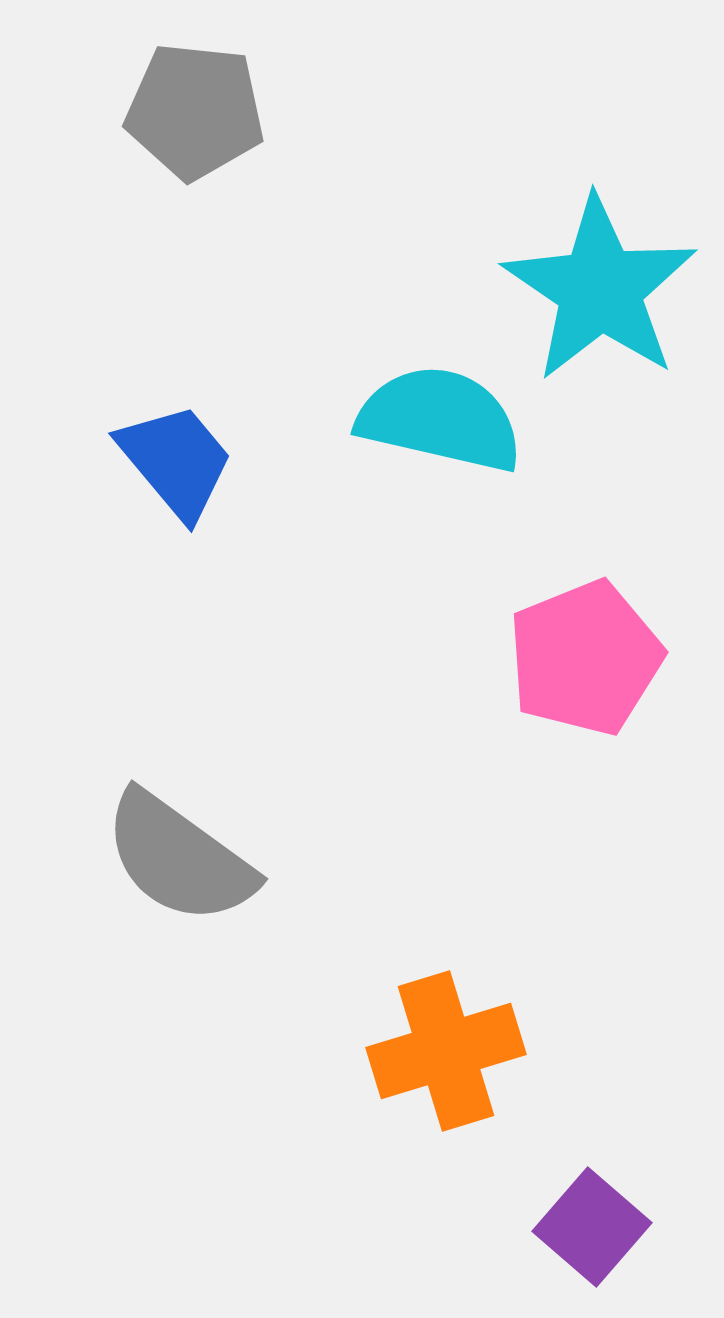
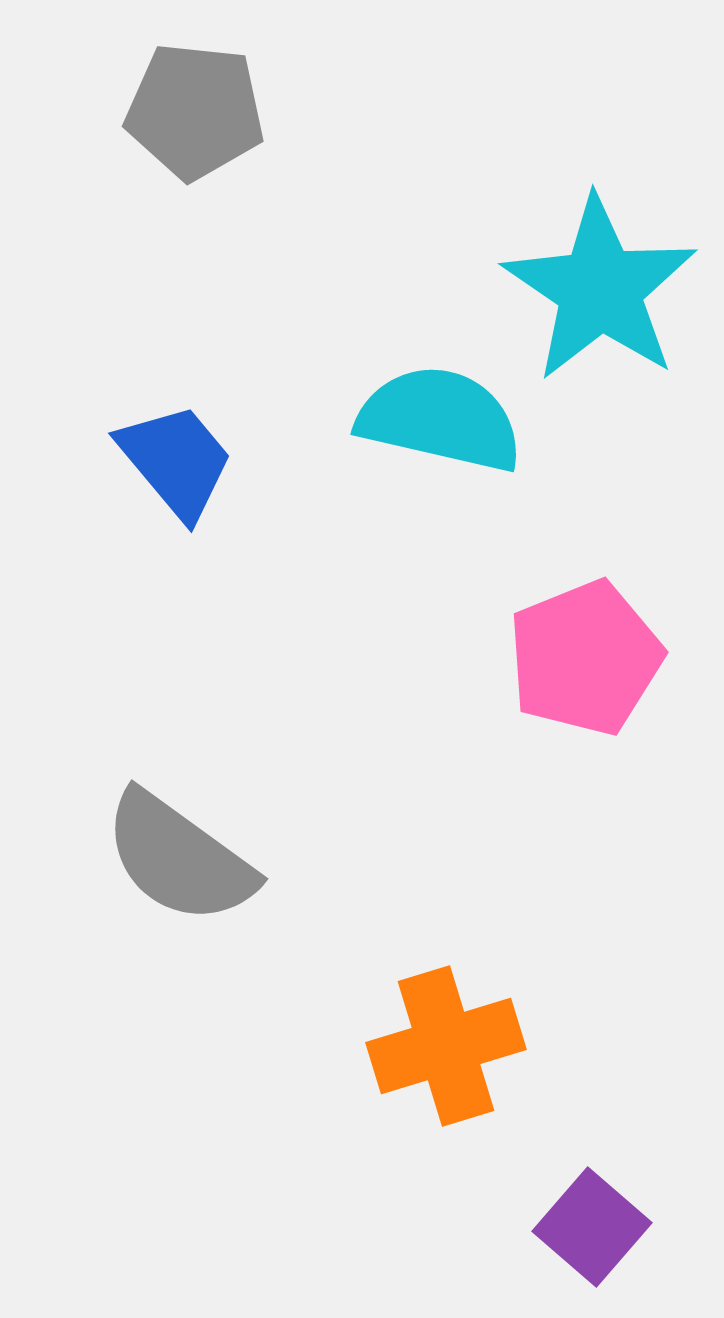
orange cross: moved 5 px up
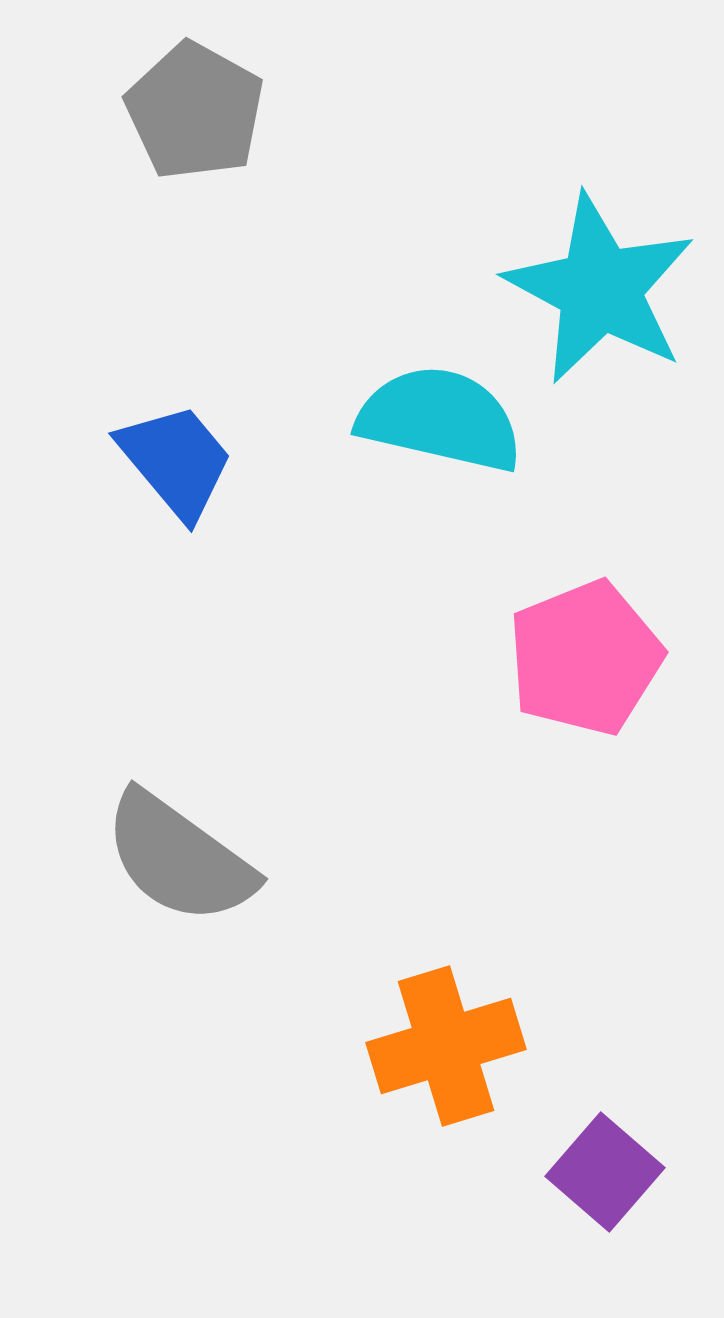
gray pentagon: rotated 23 degrees clockwise
cyan star: rotated 6 degrees counterclockwise
purple square: moved 13 px right, 55 px up
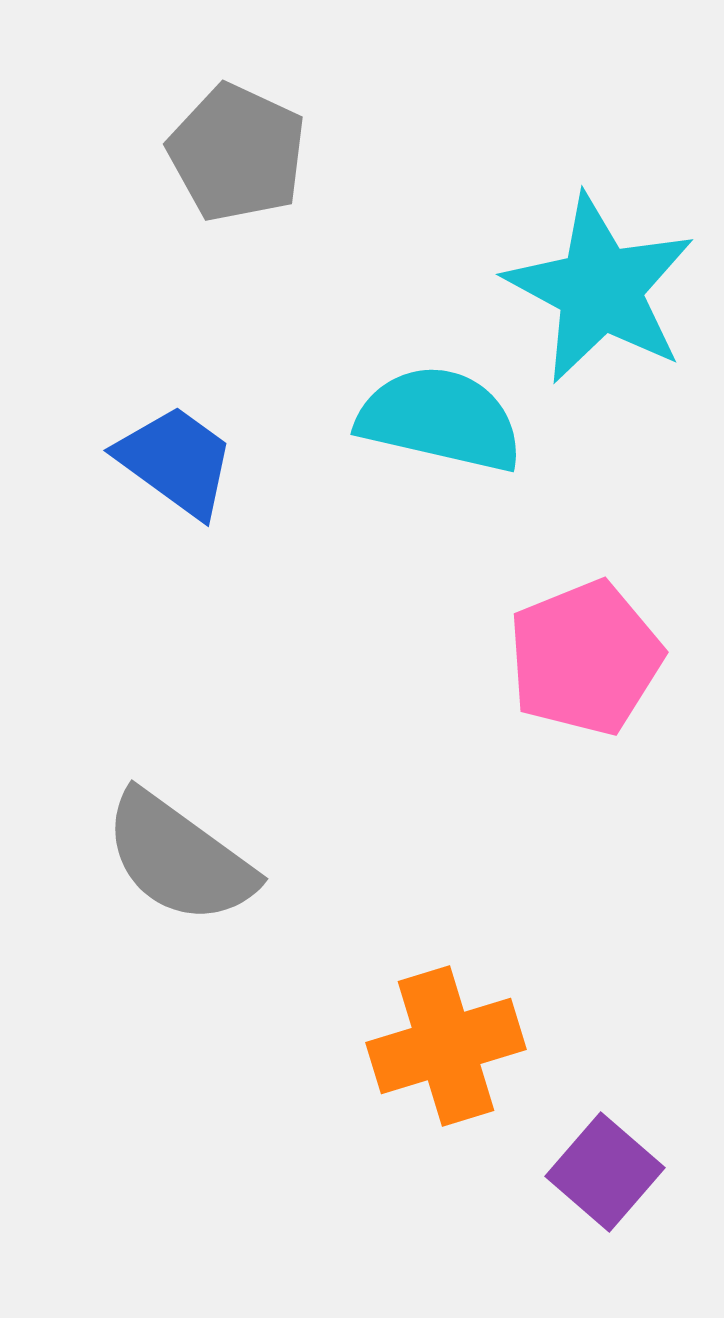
gray pentagon: moved 42 px right, 42 px down; rotated 4 degrees counterclockwise
blue trapezoid: rotated 14 degrees counterclockwise
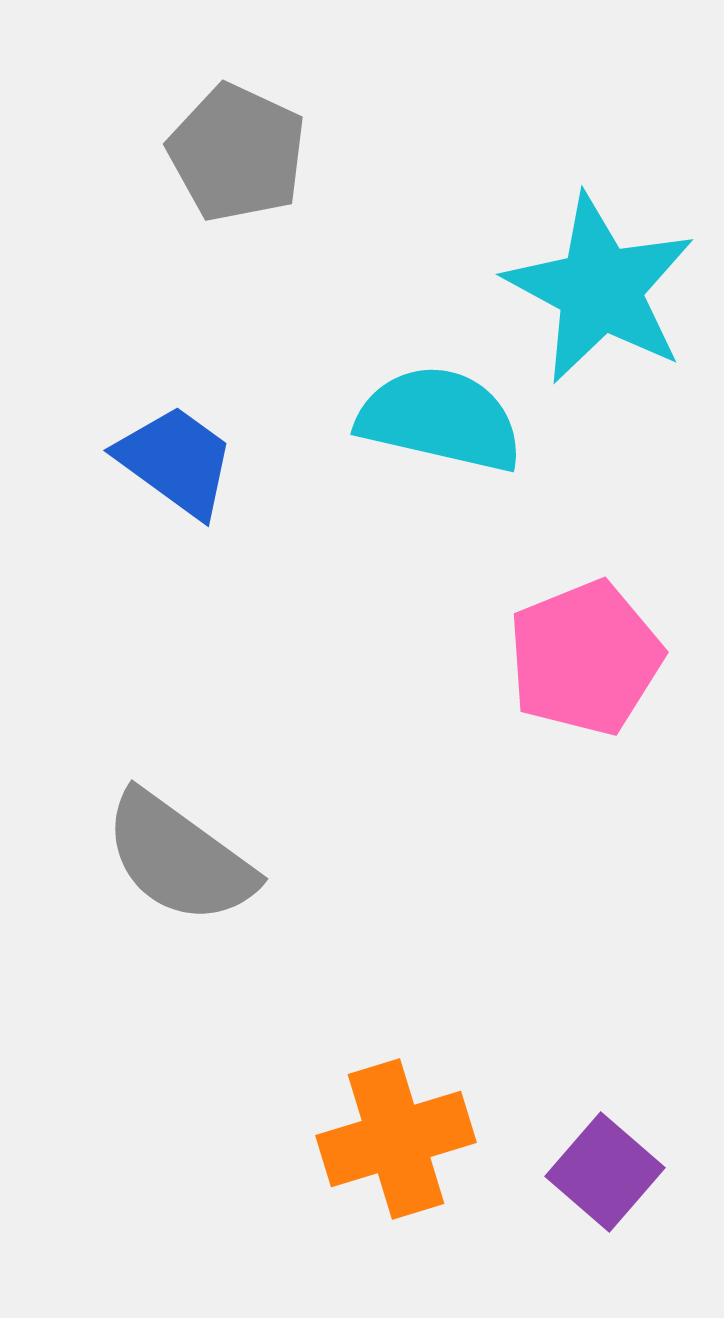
orange cross: moved 50 px left, 93 px down
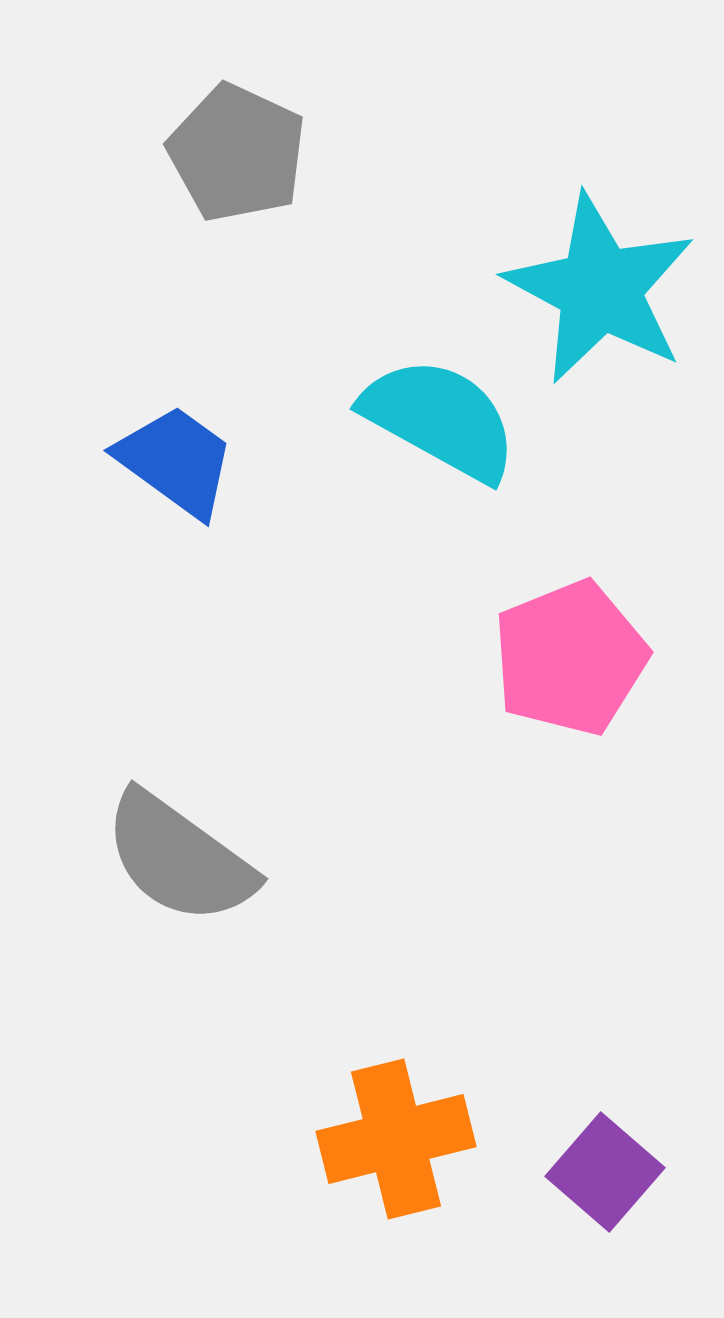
cyan semicircle: rotated 16 degrees clockwise
pink pentagon: moved 15 px left
orange cross: rotated 3 degrees clockwise
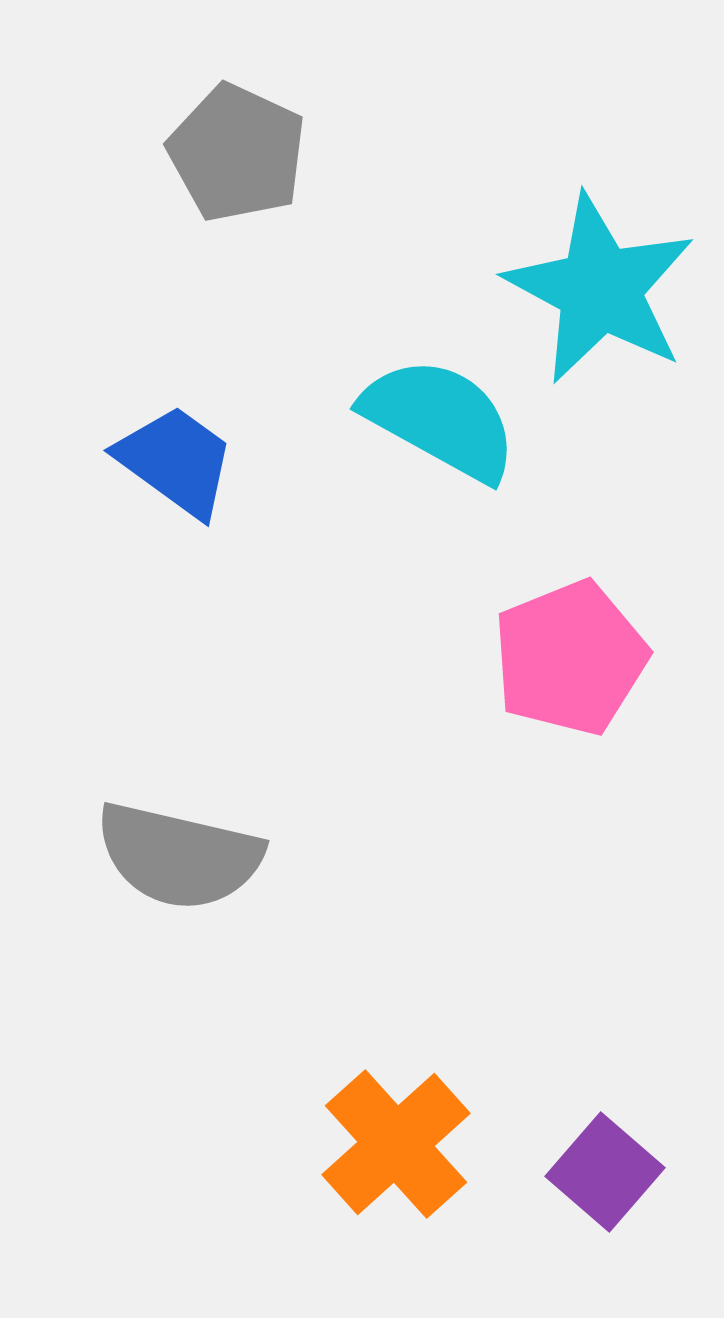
gray semicircle: moved 2 px up; rotated 23 degrees counterclockwise
orange cross: moved 5 px down; rotated 28 degrees counterclockwise
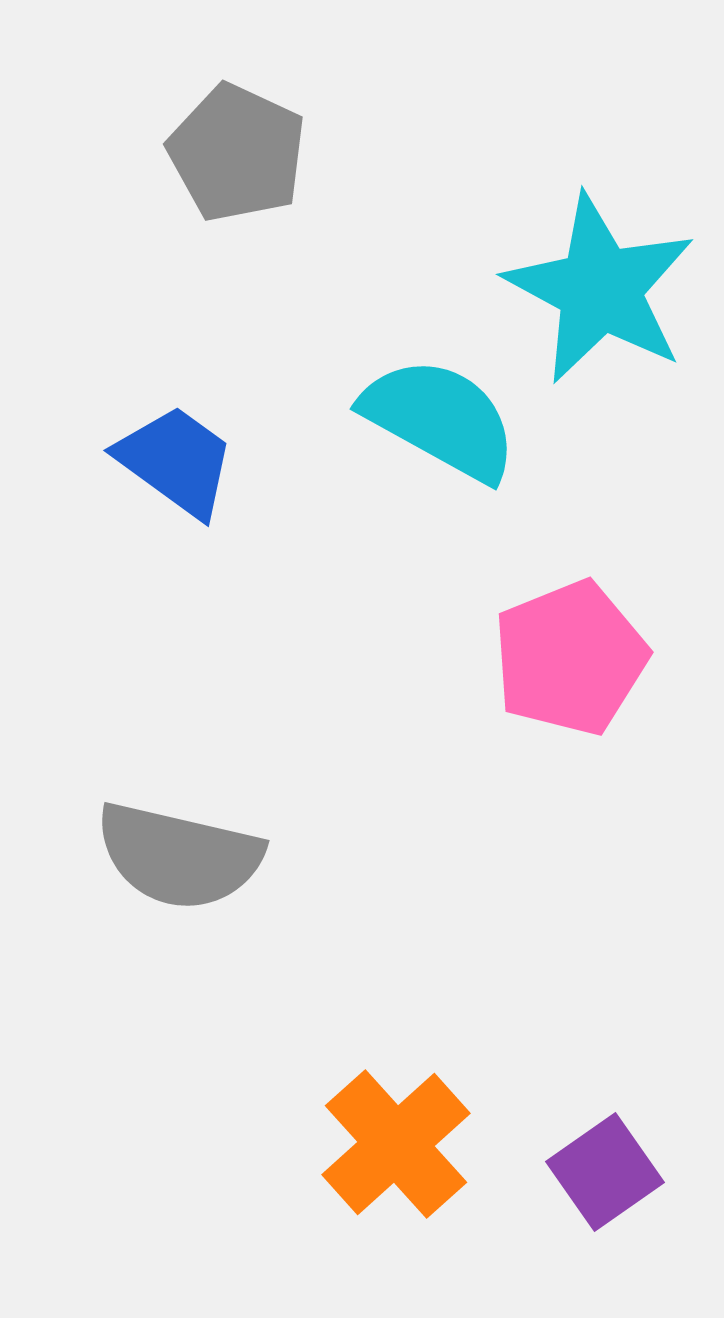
purple square: rotated 14 degrees clockwise
